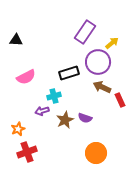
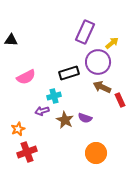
purple rectangle: rotated 10 degrees counterclockwise
black triangle: moved 5 px left
brown star: rotated 18 degrees counterclockwise
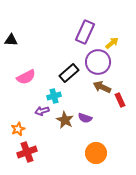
black rectangle: rotated 24 degrees counterclockwise
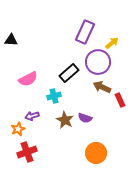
pink semicircle: moved 2 px right, 2 px down
purple arrow: moved 10 px left, 5 px down
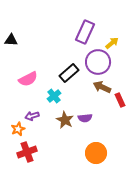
cyan cross: rotated 24 degrees counterclockwise
purple semicircle: rotated 24 degrees counterclockwise
